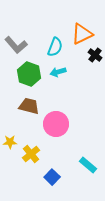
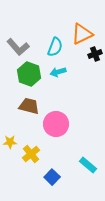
gray L-shape: moved 2 px right, 2 px down
black cross: moved 1 px up; rotated 32 degrees clockwise
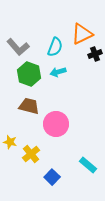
yellow star: rotated 16 degrees clockwise
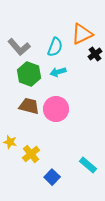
gray L-shape: moved 1 px right
black cross: rotated 16 degrees counterclockwise
pink circle: moved 15 px up
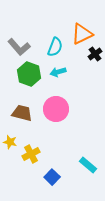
brown trapezoid: moved 7 px left, 7 px down
yellow cross: rotated 12 degrees clockwise
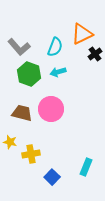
pink circle: moved 5 px left
yellow cross: rotated 18 degrees clockwise
cyan rectangle: moved 2 px left, 2 px down; rotated 72 degrees clockwise
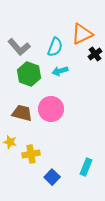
cyan arrow: moved 2 px right, 1 px up
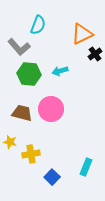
cyan semicircle: moved 17 px left, 22 px up
green hexagon: rotated 15 degrees counterclockwise
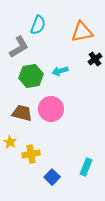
orange triangle: moved 2 px up; rotated 15 degrees clockwise
gray L-shape: rotated 80 degrees counterclockwise
black cross: moved 5 px down
green hexagon: moved 2 px right, 2 px down; rotated 15 degrees counterclockwise
yellow star: rotated 16 degrees clockwise
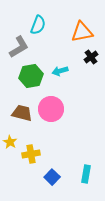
black cross: moved 4 px left, 2 px up
cyan rectangle: moved 7 px down; rotated 12 degrees counterclockwise
